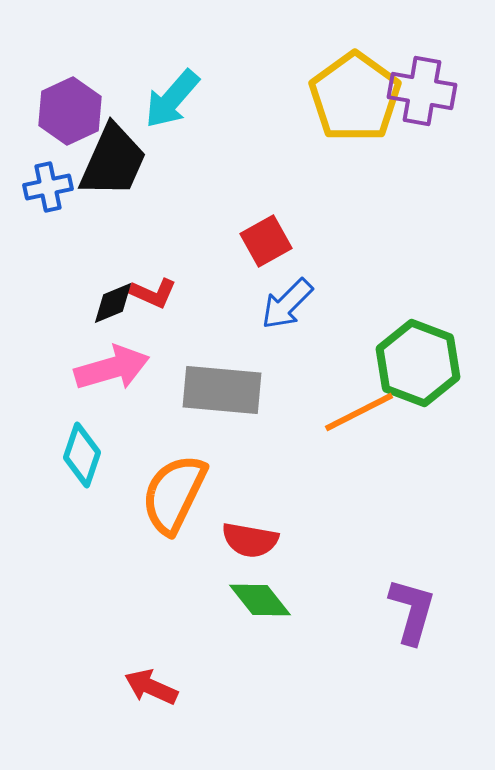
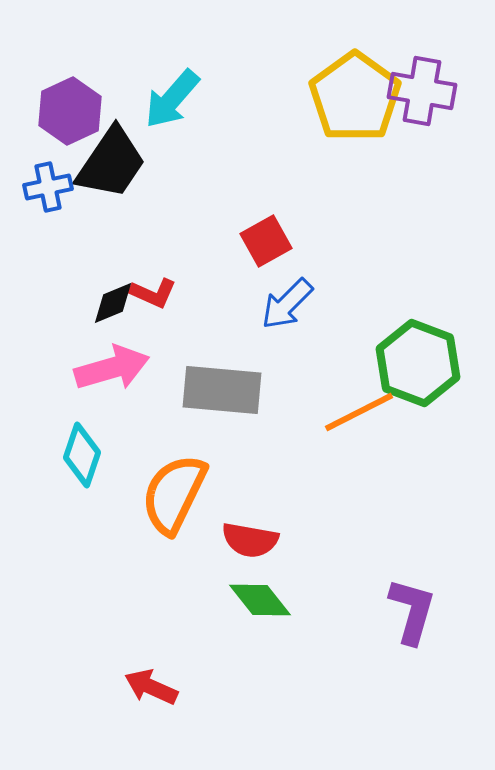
black trapezoid: moved 2 px left, 2 px down; rotated 10 degrees clockwise
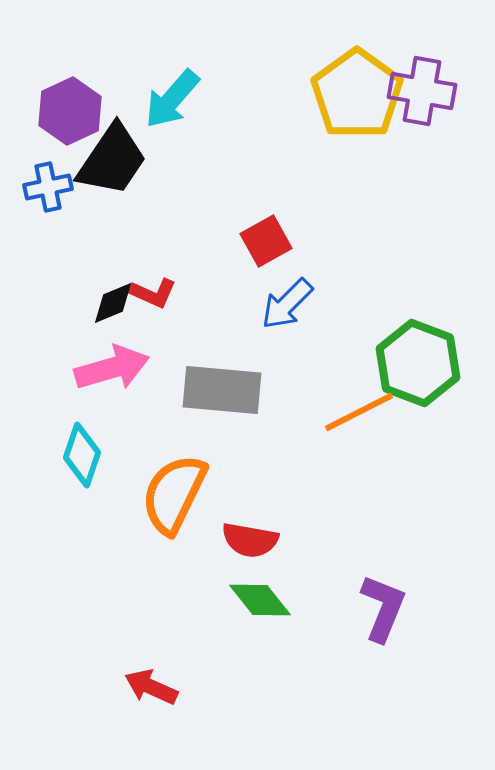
yellow pentagon: moved 2 px right, 3 px up
black trapezoid: moved 1 px right, 3 px up
purple L-shape: moved 29 px left, 3 px up; rotated 6 degrees clockwise
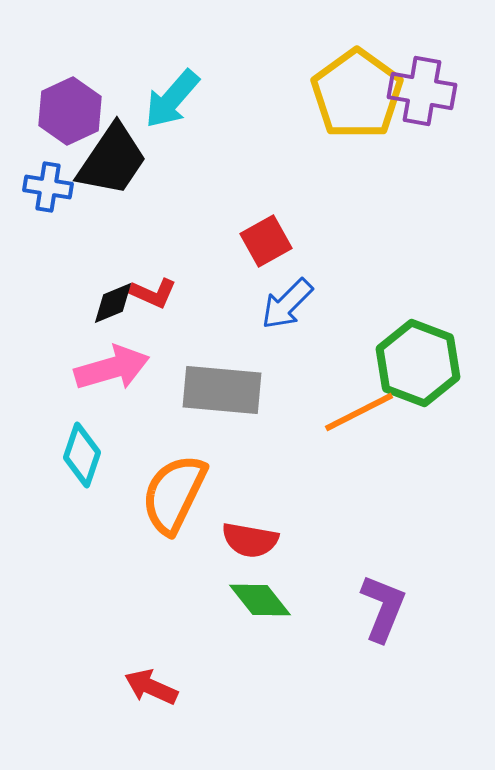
blue cross: rotated 21 degrees clockwise
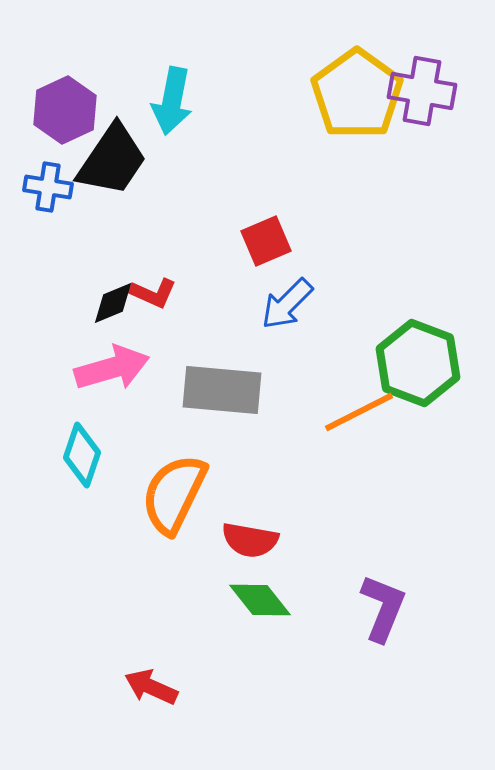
cyan arrow: moved 2 px down; rotated 30 degrees counterclockwise
purple hexagon: moved 5 px left, 1 px up
red square: rotated 6 degrees clockwise
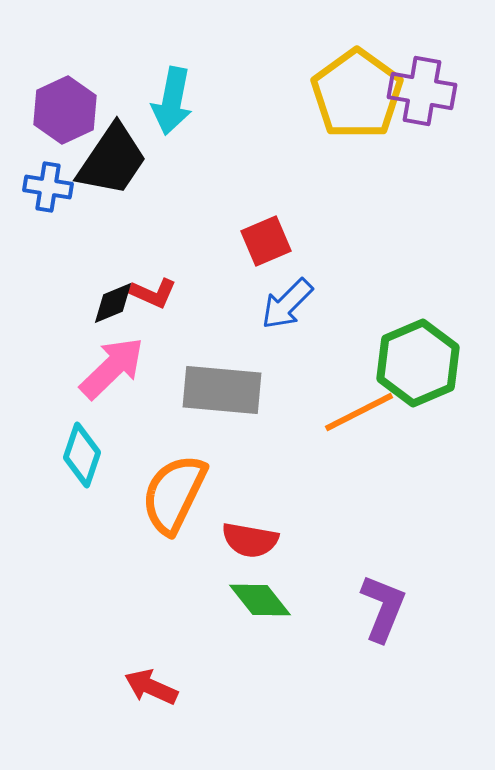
green hexagon: rotated 16 degrees clockwise
pink arrow: rotated 28 degrees counterclockwise
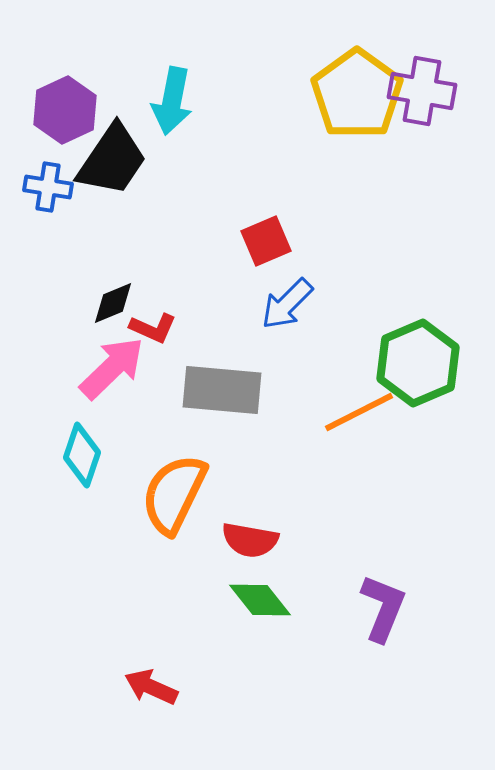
red L-shape: moved 35 px down
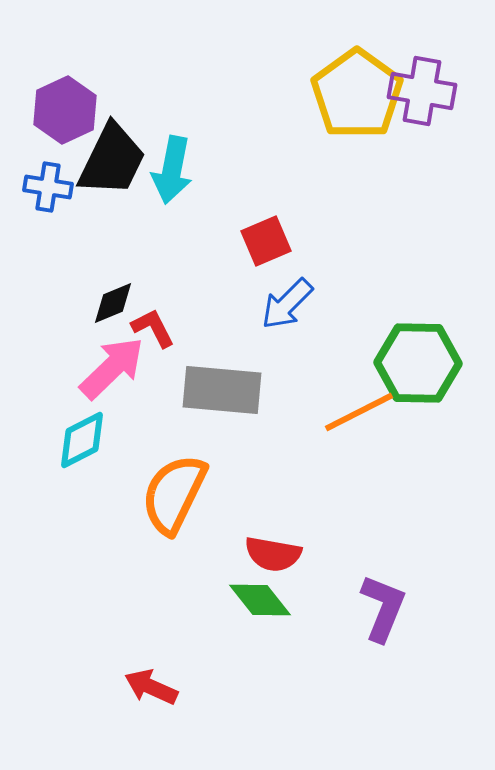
cyan arrow: moved 69 px down
black trapezoid: rotated 8 degrees counterclockwise
red L-shape: rotated 141 degrees counterclockwise
green hexagon: rotated 24 degrees clockwise
cyan diamond: moved 15 px up; rotated 44 degrees clockwise
red semicircle: moved 23 px right, 14 px down
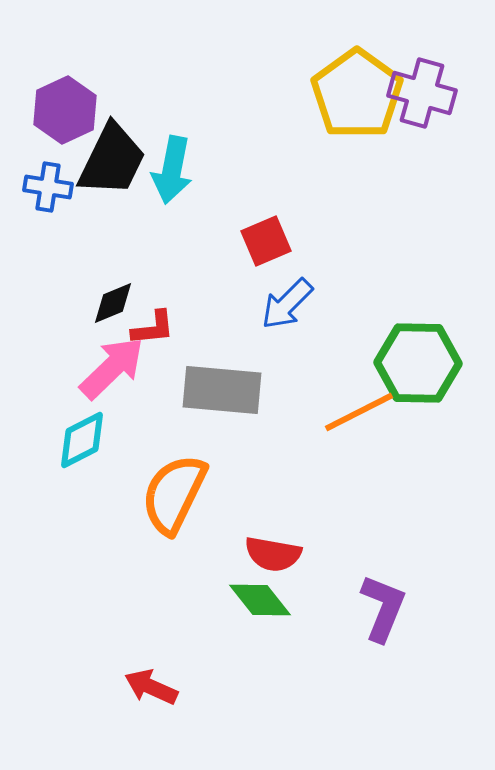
purple cross: moved 2 px down; rotated 6 degrees clockwise
red L-shape: rotated 111 degrees clockwise
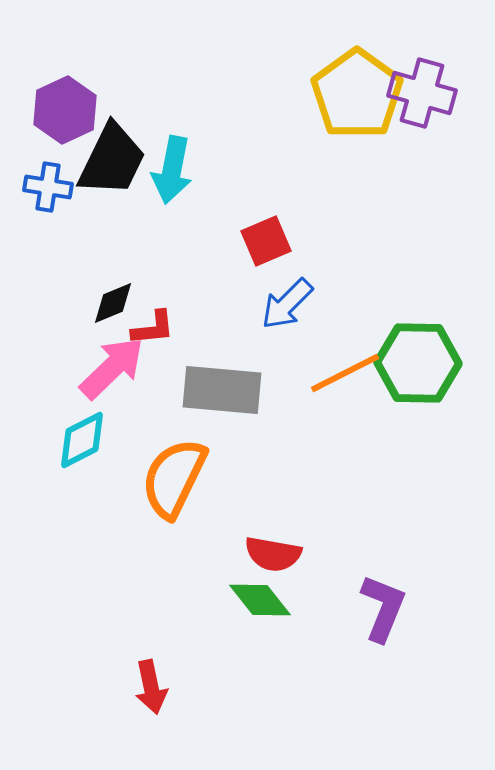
orange line: moved 14 px left, 39 px up
orange semicircle: moved 16 px up
red arrow: rotated 126 degrees counterclockwise
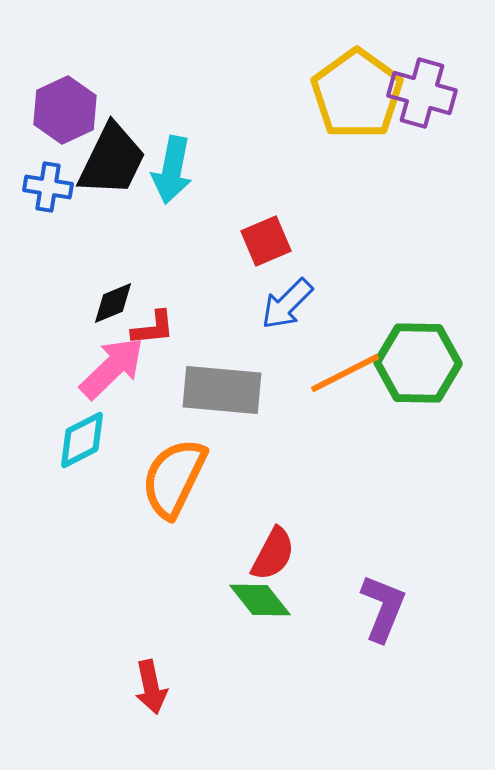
red semicircle: rotated 72 degrees counterclockwise
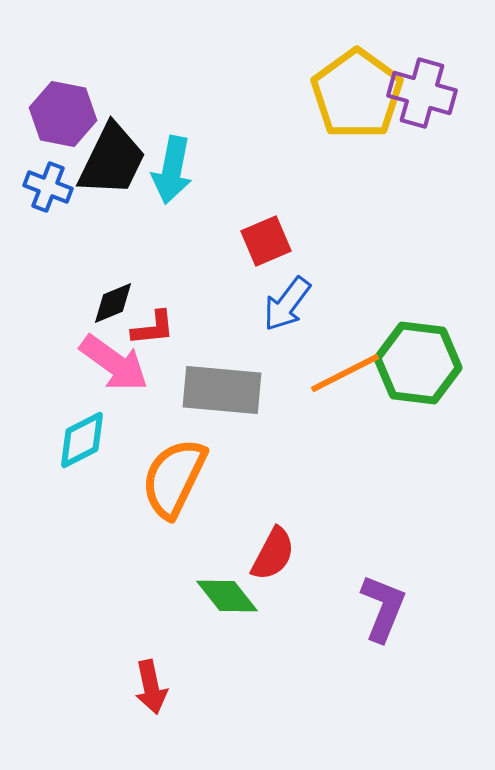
purple hexagon: moved 2 px left, 4 px down; rotated 24 degrees counterclockwise
blue cross: rotated 12 degrees clockwise
blue arrow: rotated 8 degrees counterclockwise
green hexagon: rotated 6 degrees clockwise
pink arrow: moved 2 px right, 5 px up; rotated 80 degrees clockwise
green diamond: moved 33 px left, 4 px up
